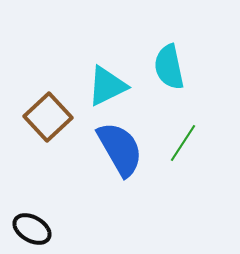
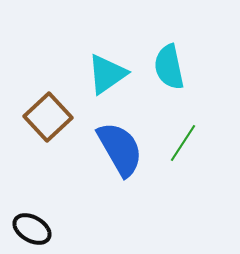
cyan triangle: moved 12 px up; rotated 9 degrees counterclockwise
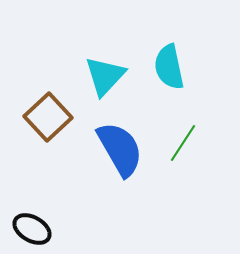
cyan triangle: moved 2 px left, 2 px down; rotated 12 degrees counterclockwise
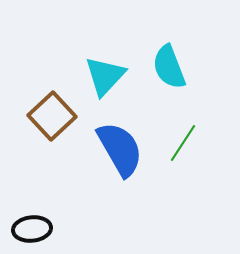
cyan semicircle: rotated 9 degrees counterclockwise
brown square: moved 4 px right, 1 px up
black ellipse: rotated 36 degrees counterclockwise
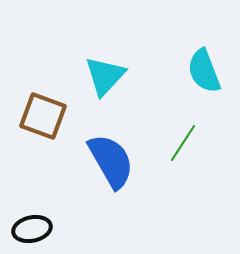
cyan semicircle: moved 35 px right, 4 px down
brown square: moved 9 px left; rotated 27 degrees counterclockwise
blue semicircle: moved 9 px left, 12 px down
black ellipse: rotated 6 degrees counterclockwise
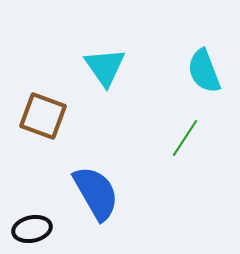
cyan triangle: moved 9 px up; rotated 18 degrees counterclockwise
green line: moved 2 px right, 5 px up
blue semicircle: moved 15 px left, 32 px down
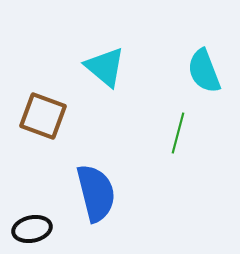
cyan triangle: rotated 15 degrees counterclockwise
green line: moved 7 px left, 5 px up; rotated 18 degrees counterclockwise
blue semicircle: rotated 16 degrees clockwise
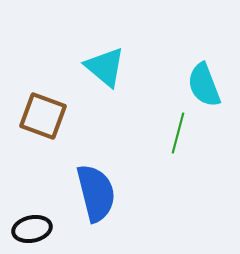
cyan semicircle: moved 14 px down
